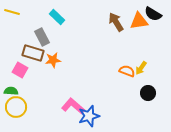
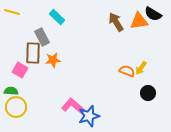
brown rectangle: rotated 75 degrees clockwise
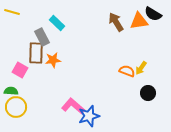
cyan rectangle: moved 6 px down
brown rectangle: moved 3 px right
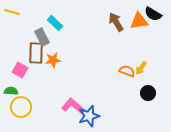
cyan rectangle: moved 2 px left
yellow circle: moved 5 px right
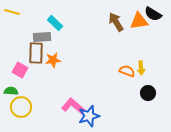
gray rectangle: rotated 66 degrees counterclockwise
yellow arrow: rotated 40 degrees counterclockwise
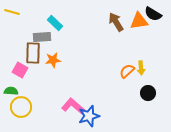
brown rectangle: moved 3 px left
orange semicircle: rotated 63 degrees counterclockwise
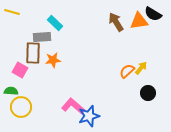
yellow arrow: rotated 136 degrees counterclockwise
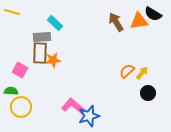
brown rectangle: moved 7 px right
yellow arrow: moved 1 px right, 5 px down
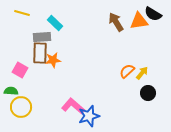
yellow line: moved 10 px right, 1 px down
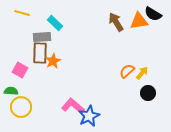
orange star: moved 1 px down; rotated 21 degrees counterclockwise
blue star: rotated 10 degrees counterclockwise
